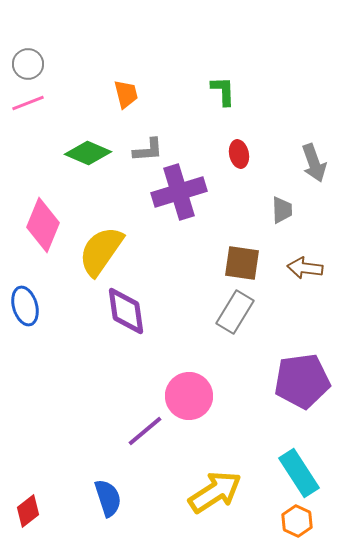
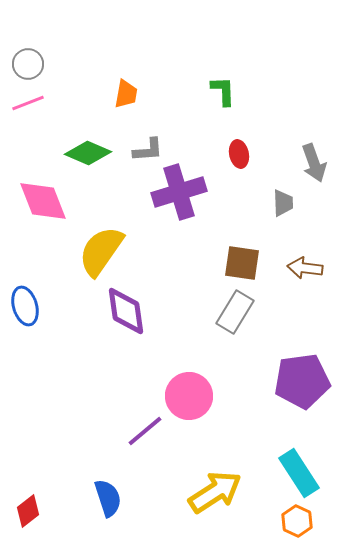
orange trapezoid: rotated 24 degrees clockwise
gray trapezoid: moved 1 px right, 7 px up
pink diamond: moved 24 px up; rotated 44 degrees counterclockwise
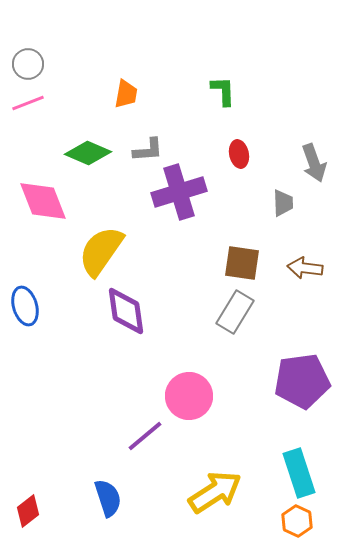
purple line: moved 5 px down
cyan rectangle: rotated 15 degrees clockwise
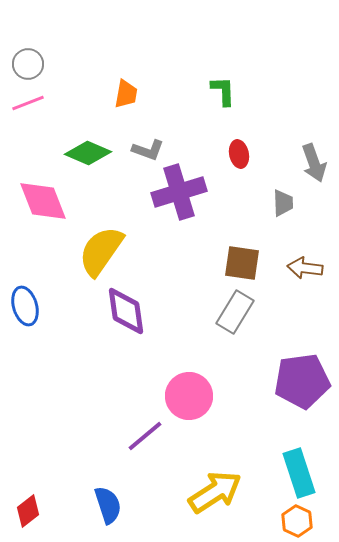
gray L-shape: rotated 24 degrees clockwise
blue semicircle: moved 7 px down
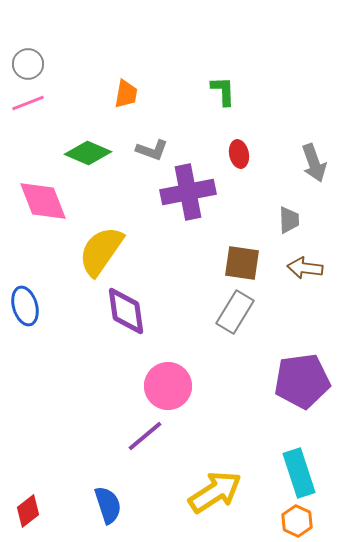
gray L-shape: moved 4 px right
purple cross: moved 9 px right; rotated 6 degrees clockwise
gray trapezoid: moved 6 px right, 17 px down
pink circle: moved 21 px left, 10 px up
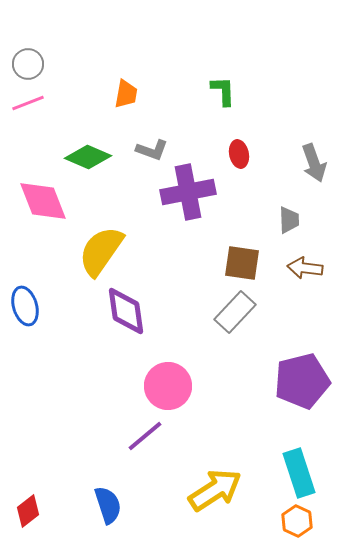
green diamond: moved 4 px down
gray rectangle: rotated 12 degrees clockwise
purple pentagon: rotated 6 degrees counterclockwise
yellow arrow: moved 2 px up
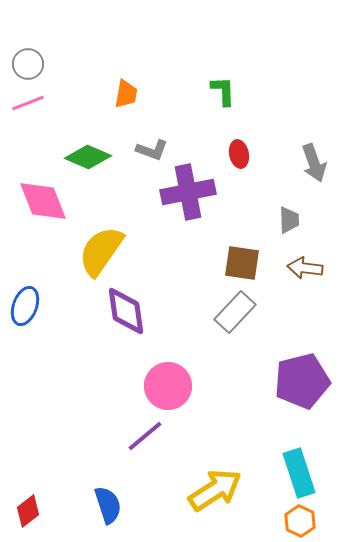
blue ellipse: rotated 36 degrees clockwise
orange hexagon: moved 3 px right
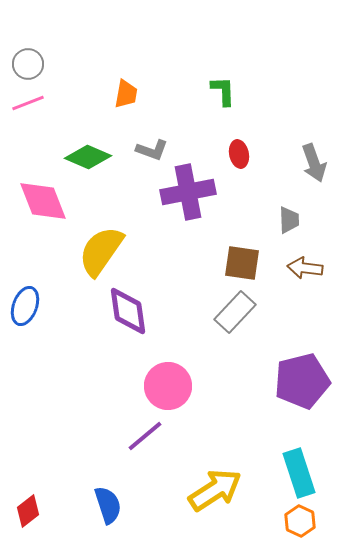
purple diamond: moved 2 px right
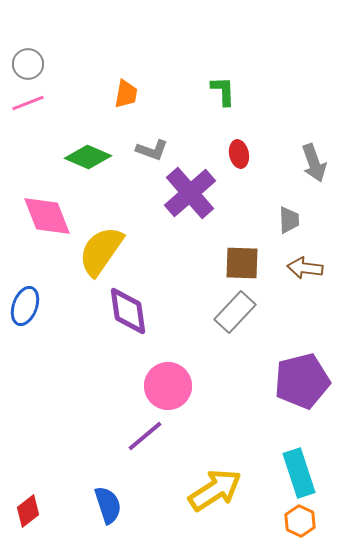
purple cross: moved 2 px right, 1 px down; rotated 30 degrees counterclockwise
pink diamond: moved 4 px right, 15 px down
brown square: rotated 6 degrees counterclockwise
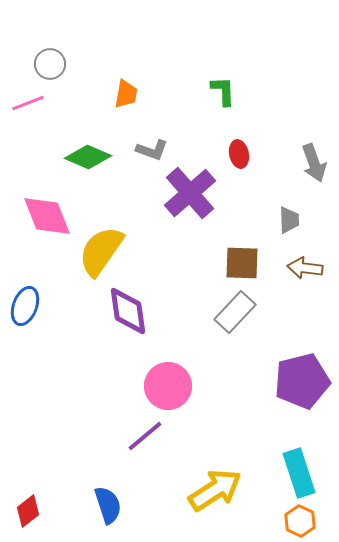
gray circle: moved 22 px right
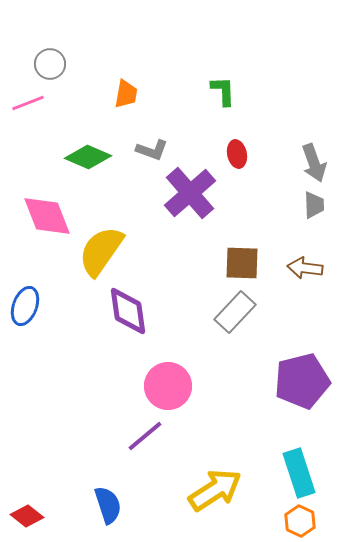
red ellipse: moved 2 px left
gray trapezoid: moved 25 px right, 15 px up
red diamond: moved 1 px left, 5 px down; rotated 76 degrees clockwise
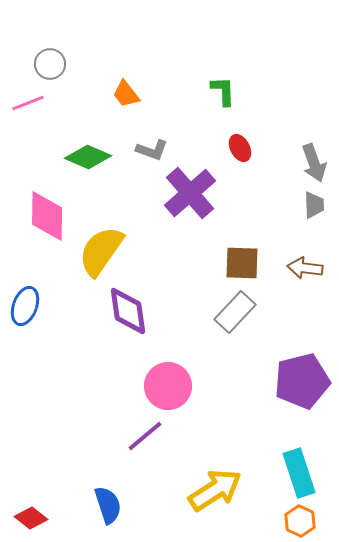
orange trapezoid: rotated 132 degrees clockwise
red ellipse: moved 3 px right, 6 px up; rotated 16 degrees counterclockwise
pink diamond: rotated 22 degrees clockwise
red diamond: moved 4 px right, 2 px down
